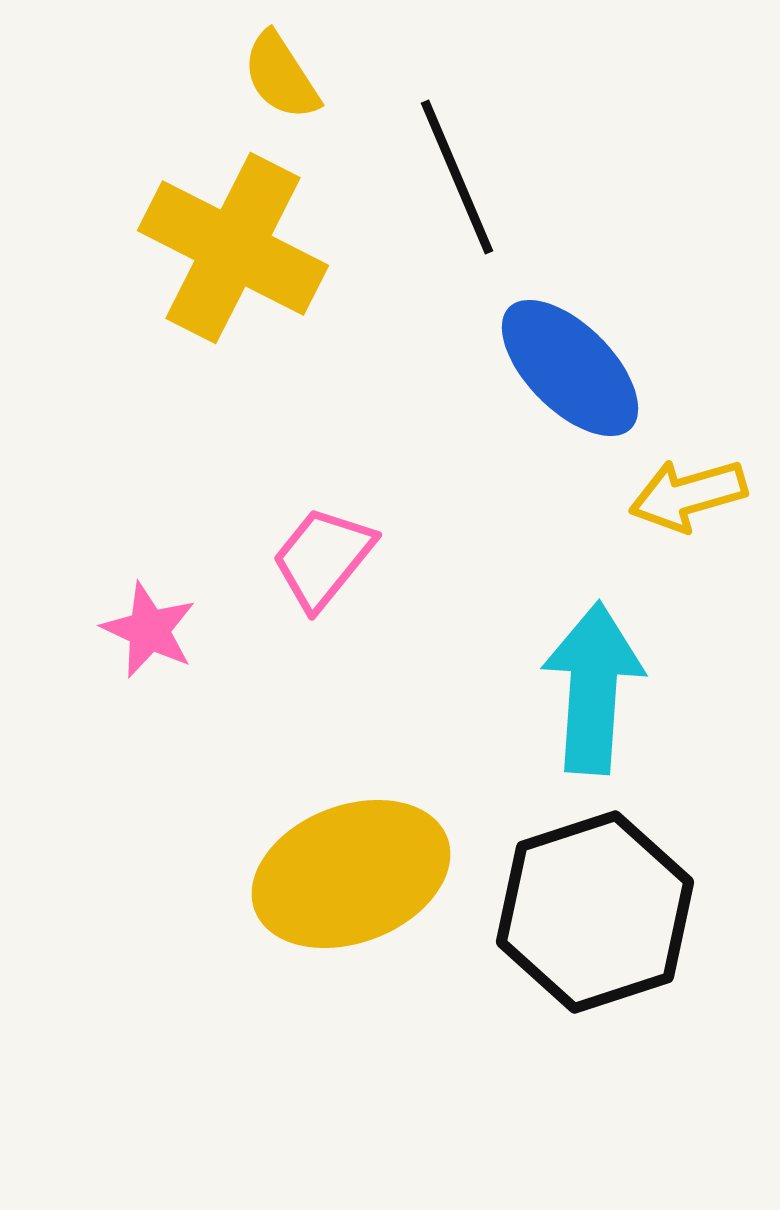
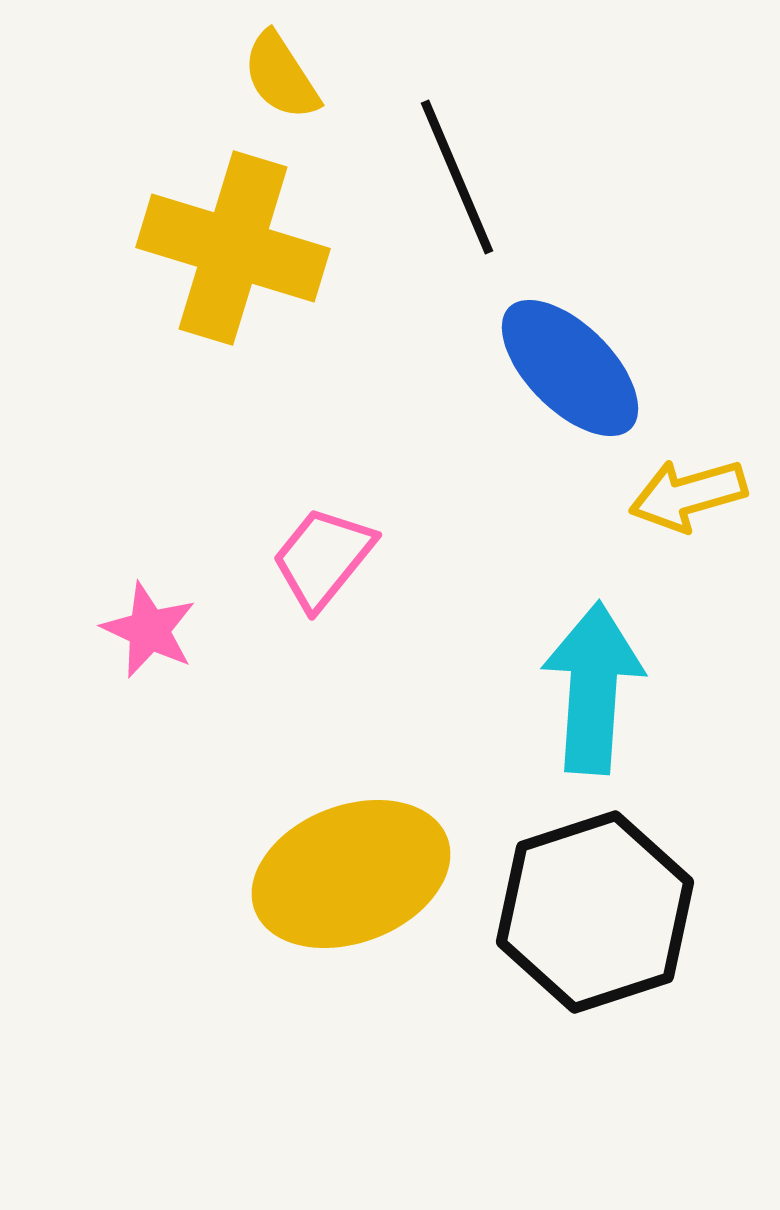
yellow cross: rotated 10 degrees counterclockwise
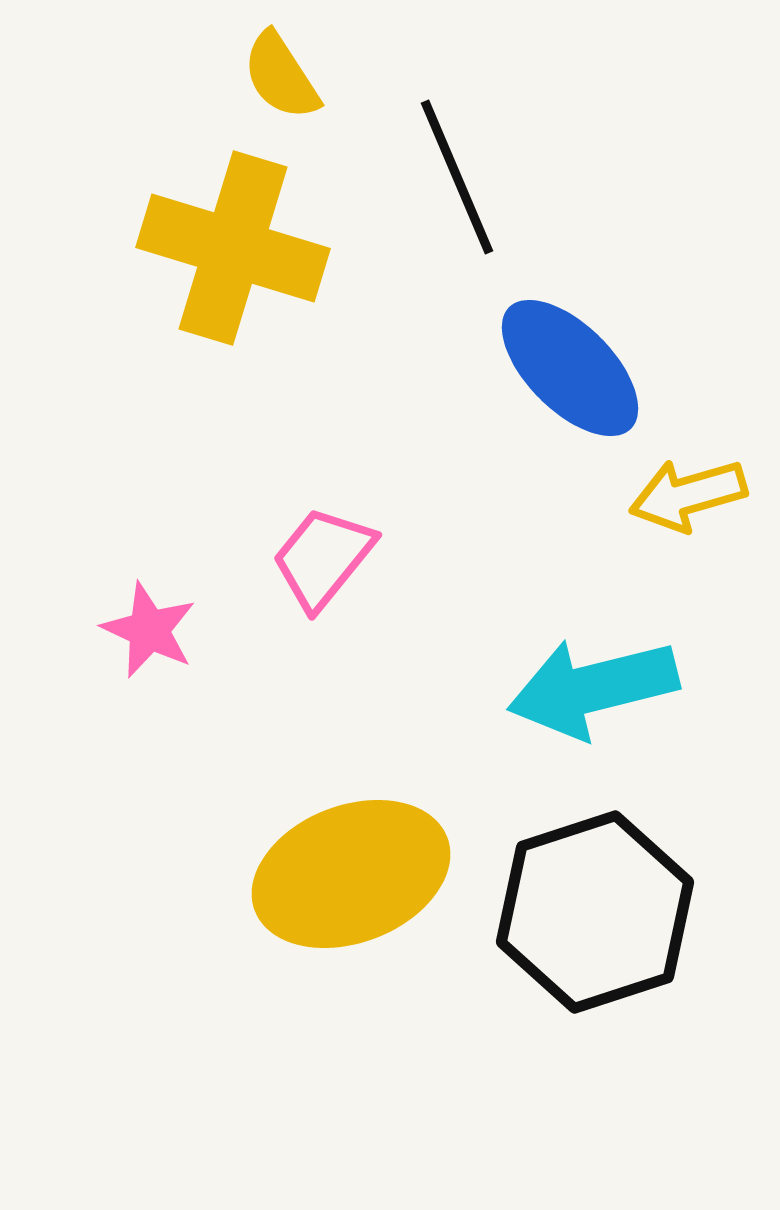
cyan arrow: rotated 108 degrees counterclockwise
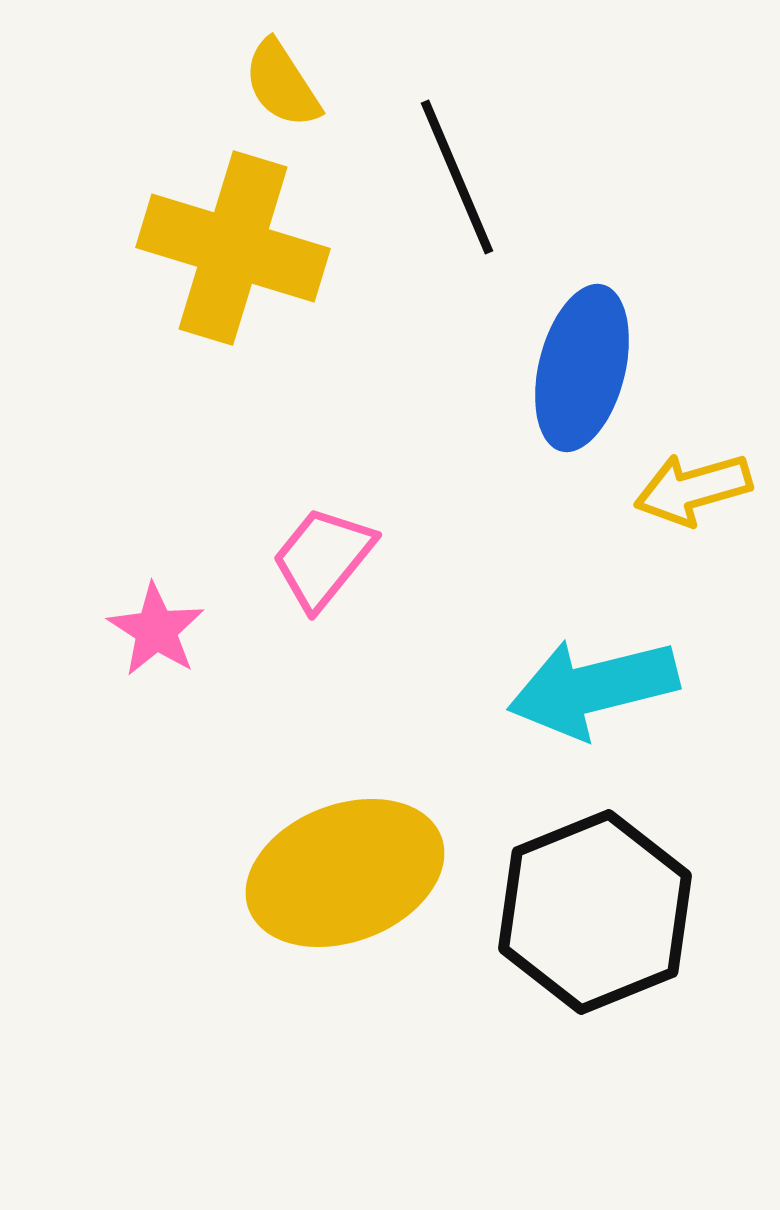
yellow semicircle: moved 1 px right, 8 px down
blue ellipse: moved 12 px right; rotated 59 degrees clockwise
yellow arrow: moved 5 px right, 6 px up
pink star: moved 7 px right; rotated 8 degrees clockwise
yellow ellipse: moved 6 px left, 1 px up
black hexagon: rotated 4 degrees counterclockwise
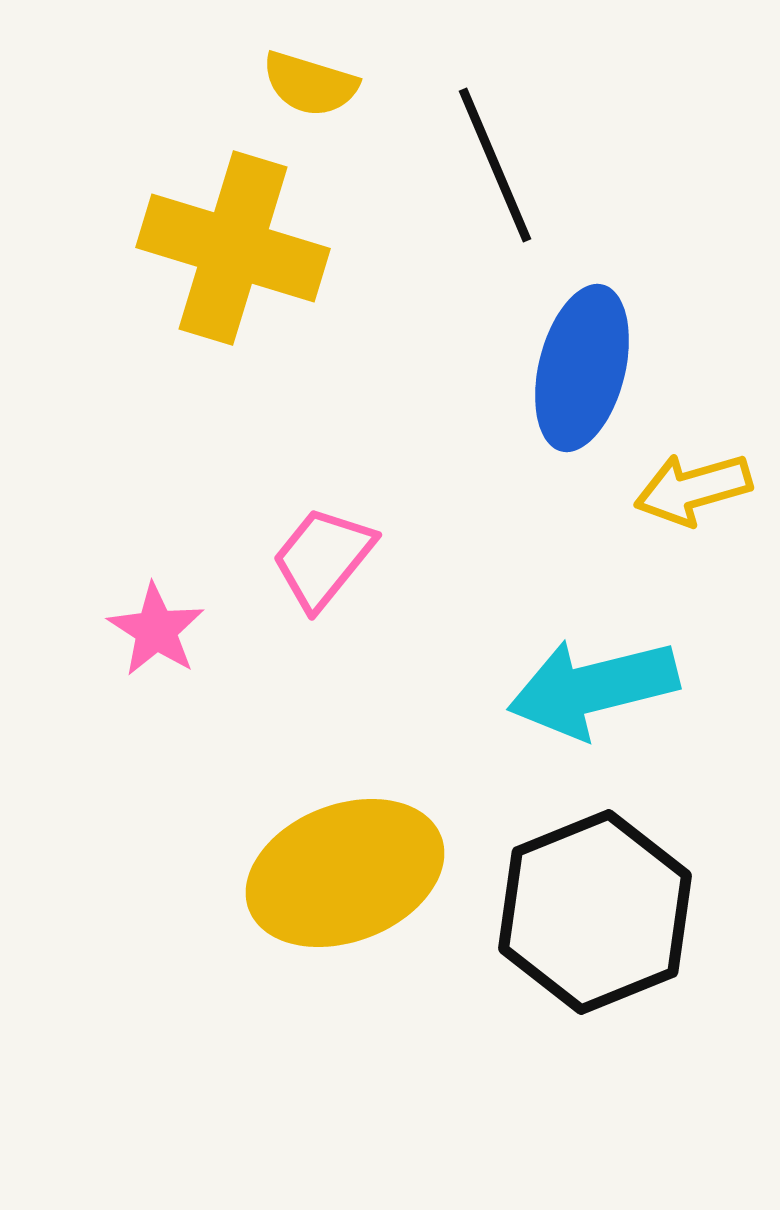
yellow semicircle: moved 28 px right; rotated 40 degrees counterclockwise
black line: moved 38 px right, 12 px up
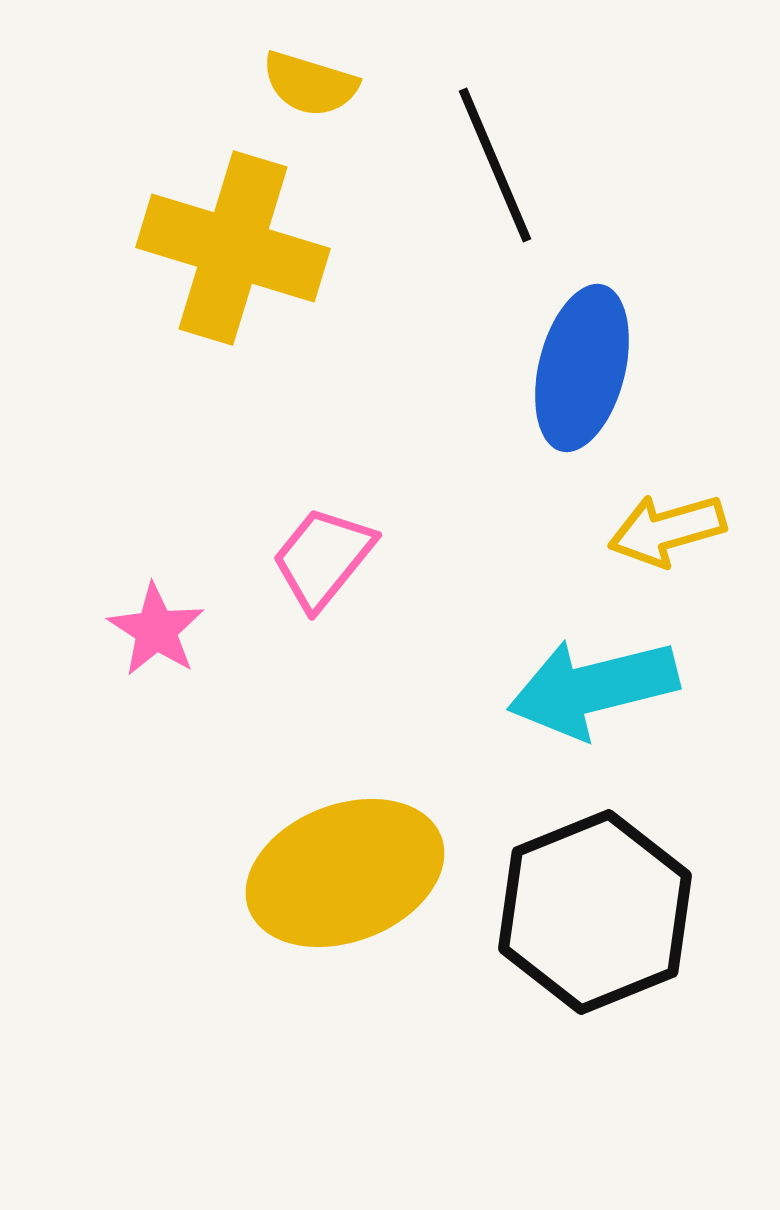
yellow arrow: moved 26 px left, 41 px down
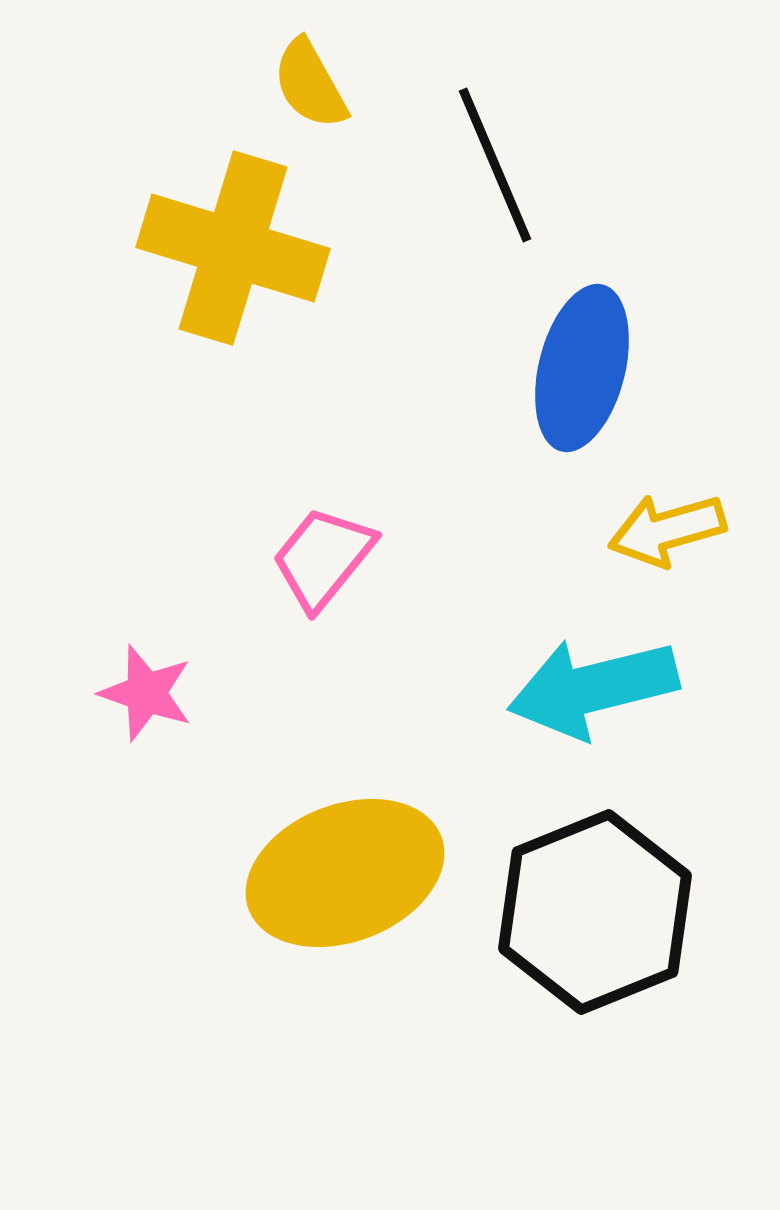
yellow semicircle: rotated 44 degrees clockwise
pink star: moved 10 px left, 63 px down; rotated 14 degrees counterclockwise
